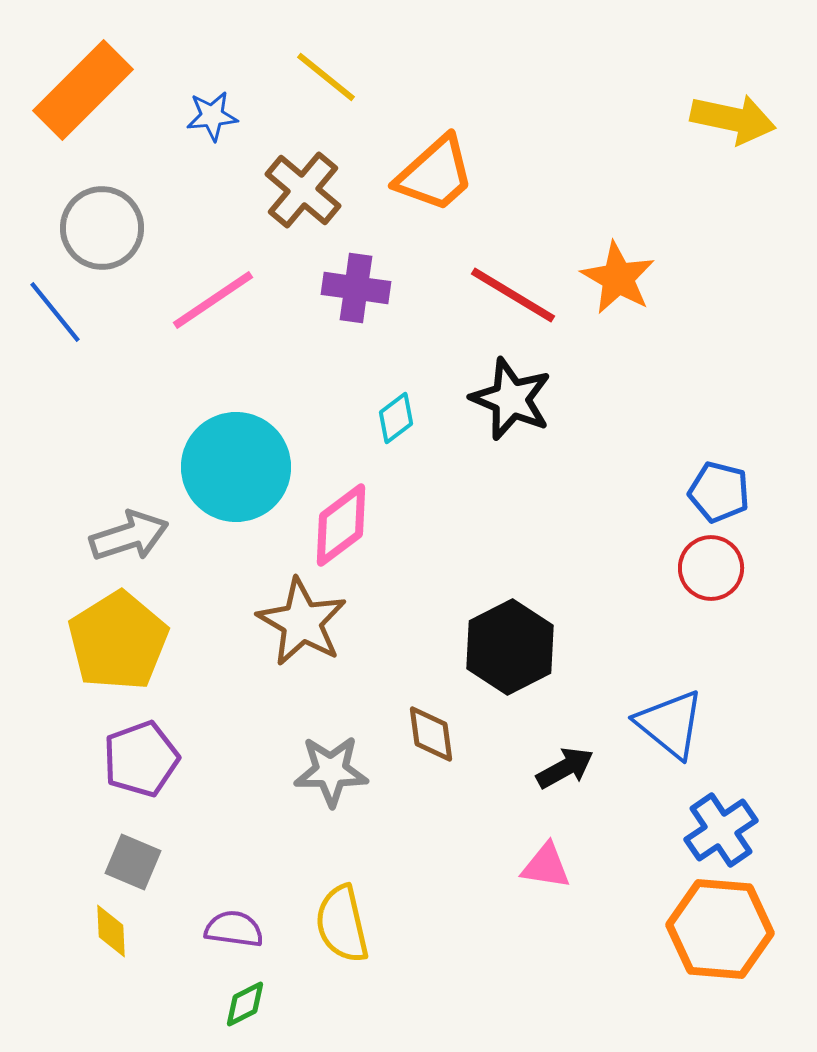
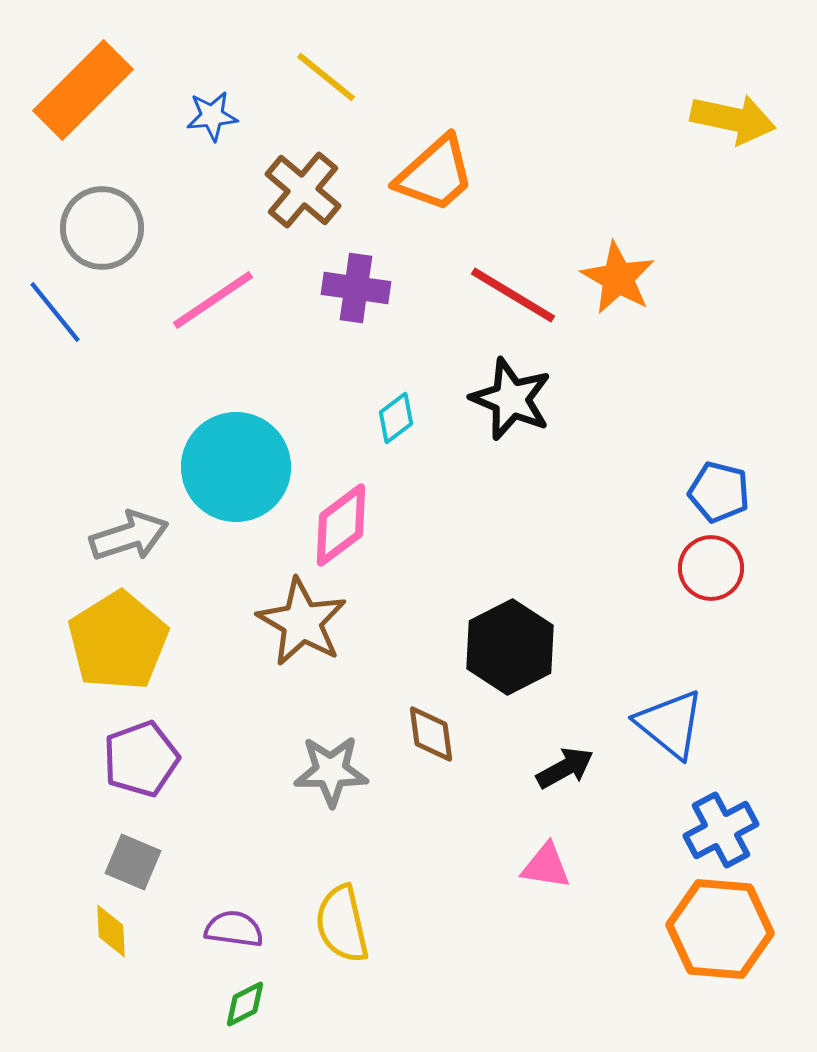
blue cross: rotated 6 degrees clockwise
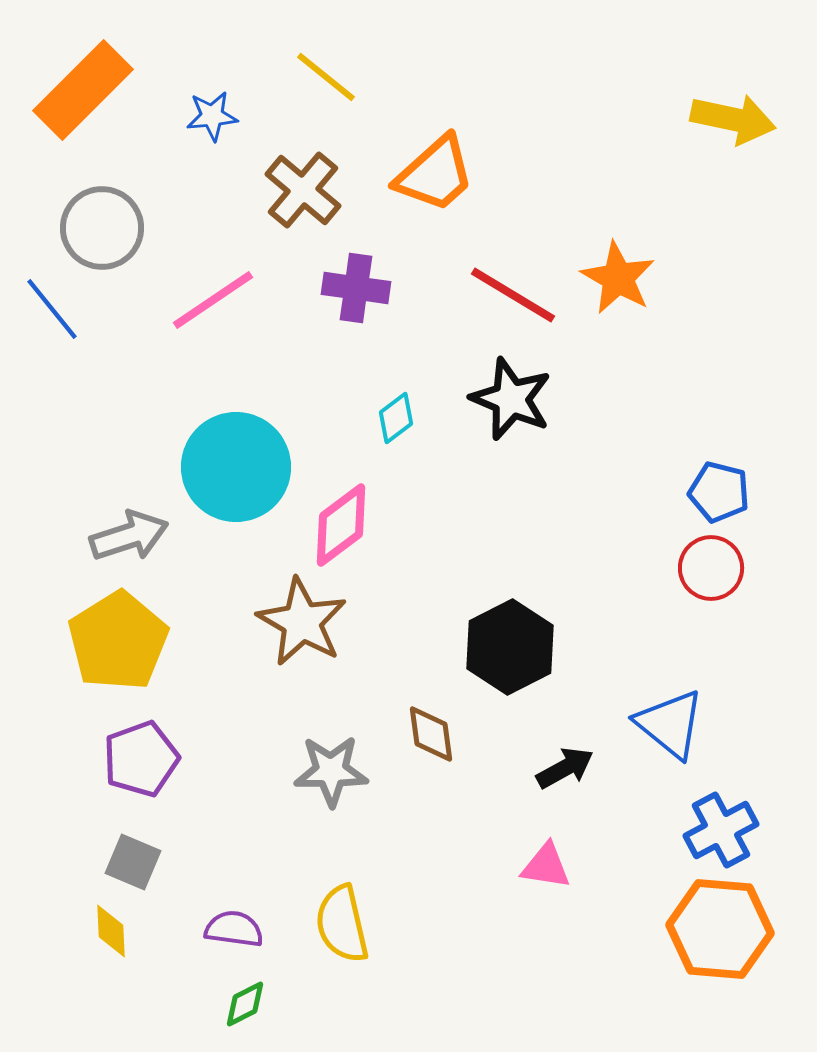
blue line: moved 3 px left, 3 px up
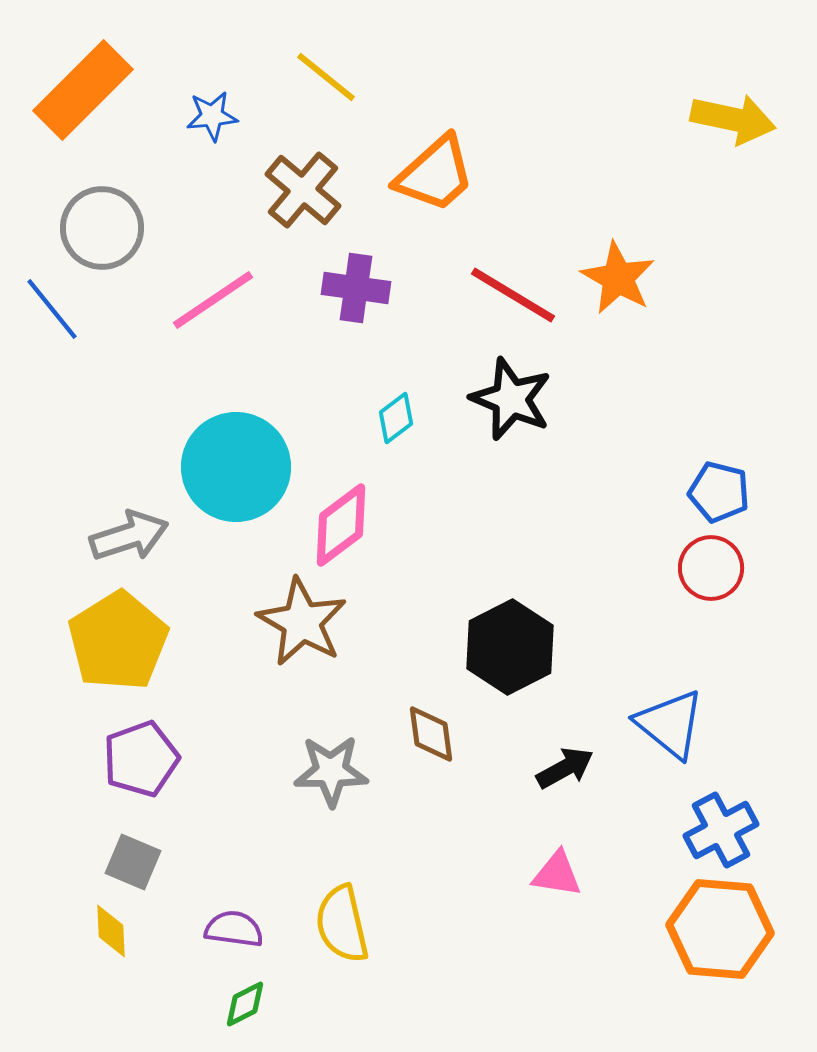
pink triangle: moved 11 px right, 8 px down
